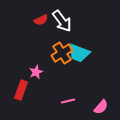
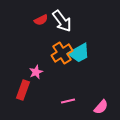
cyan trapezoid: rotated 50 degrees counterclockwise
red rectangle: moved 2 px right
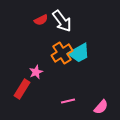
red rectangle: moved 1 px left, 1 px up; rotated 12 degrees clockwise
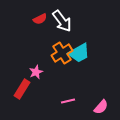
red semicircle: moved 1 px left, 1 px up
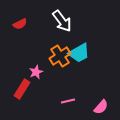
red semicircle: moved 20 px left, 5 px down
orange cross: moved 2 px left, 3 px down
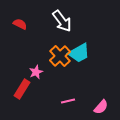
red semicircle: rotated 128 degrees counterclockwise
orange cross: rotated 10 degrees counterclockwise
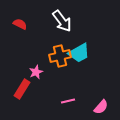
orange cross: rotated 30 degrees clockwise
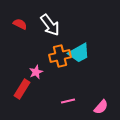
white arrow: moved 12 px left, 4 px down
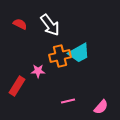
pink star: moved 2 px right, 1 px up; rotated 24 degrees clockwise
red rectangle: moved 5 px left, 3 px up
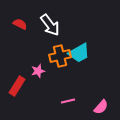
pink star: rotated 16 degrees counterclockwise
